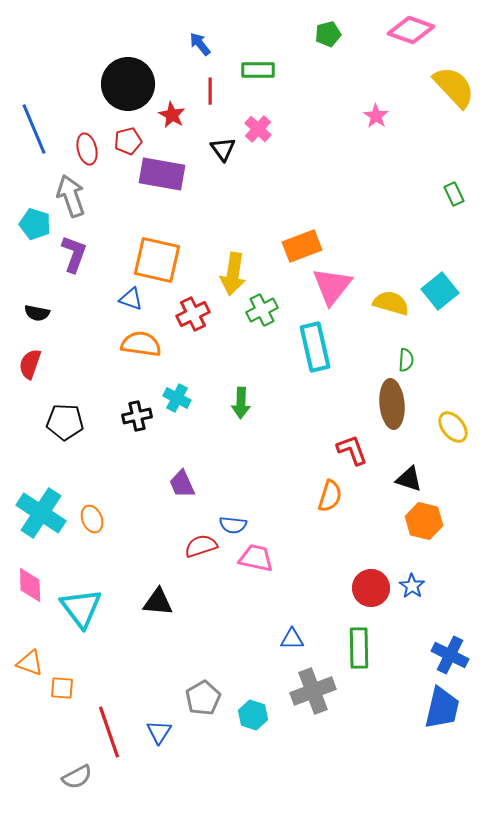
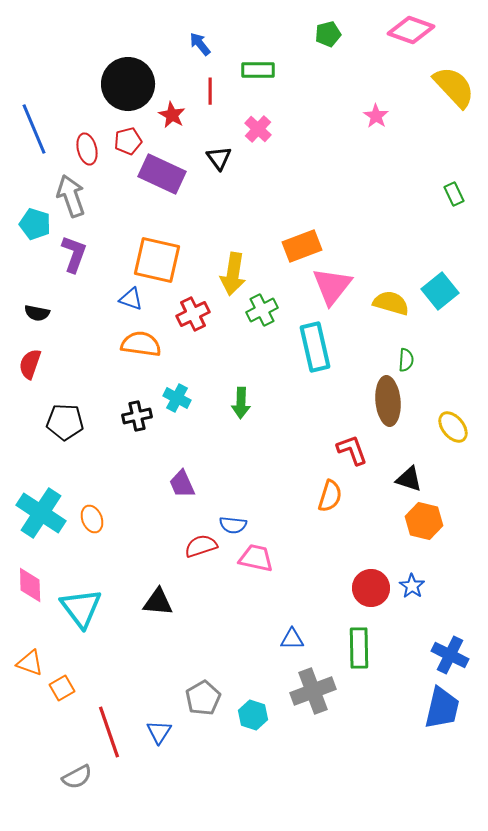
black triangle at (223, 149): moved 4 px left, 9 px down
purple rectangle at (162, 174): rotated 15 degrees clockwise
brown ellipse at (392, 404): moved 4 px left, 3 px up
orange square at (62, 688): rotated 35 degrees counterclockwise
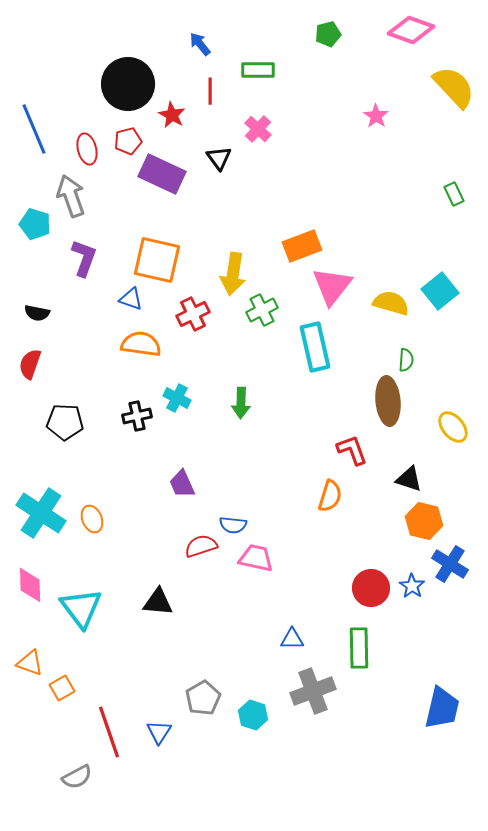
purple L-shape at (74, 254): moved 10 px right, 4 px down
blue cross at (450, 655): moved 91 px up; rotated 6 degrees clockwise
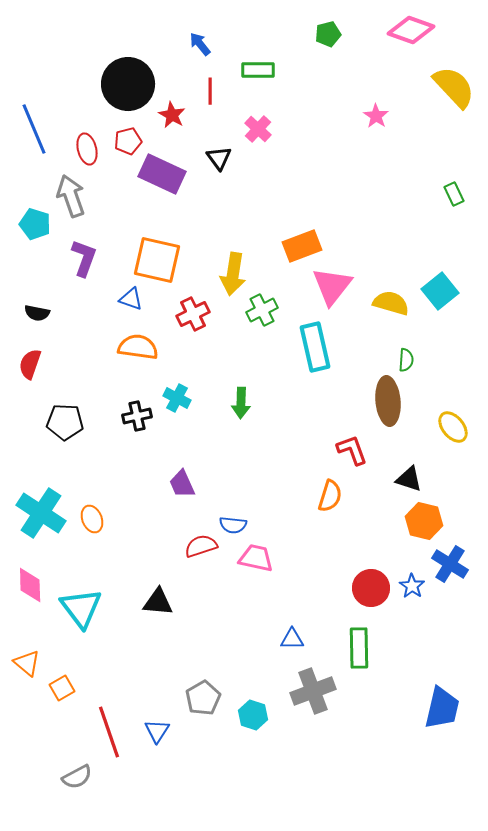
orange semicircle at (141, 344): moved 3 px left, 3 px down
orange triangle at (30, 663): moved 3 px left; rotated 20 degrees clockwise
blue triangle at (159, 732): moved 2 px left, 1 px up
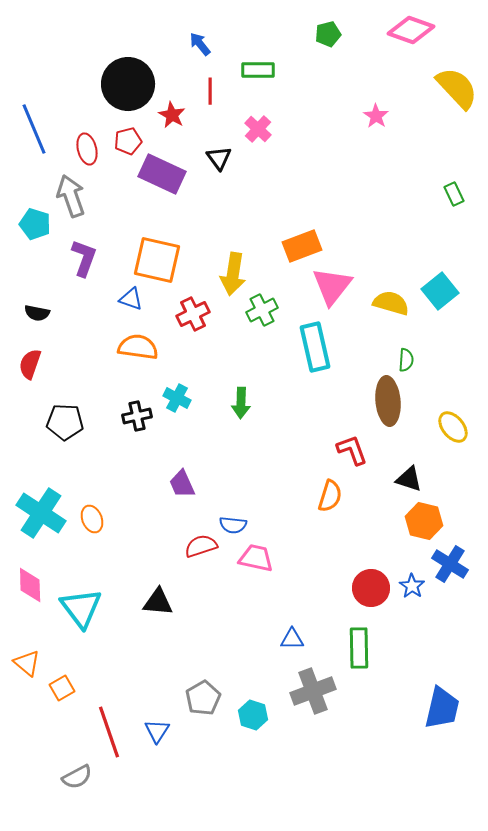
yellow semicircle at (454, 87): moved 3 px right, 1 px down
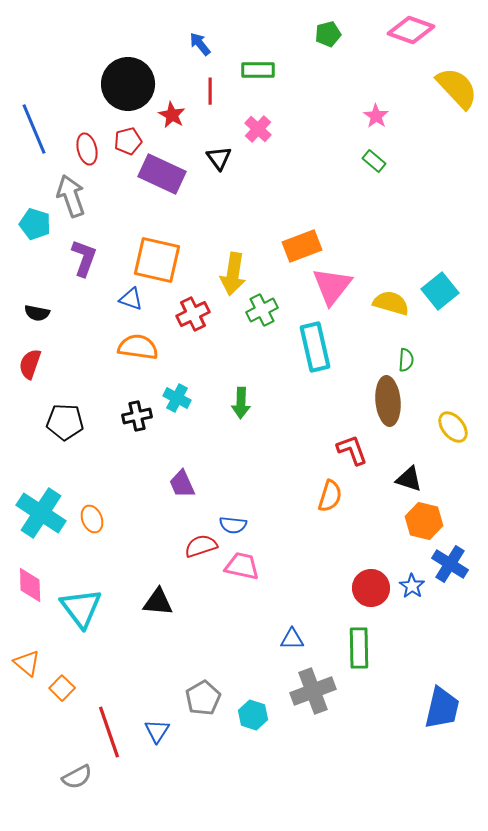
green rectangle at (454, 194): moved 80 px left, 33 px up; rotated 25 degrees counterclockwise
pink trapezoid at (256, 558): moved 14 px left, 8 px down
orange square at (62, 688): rotated 15 degrees counterclockwise
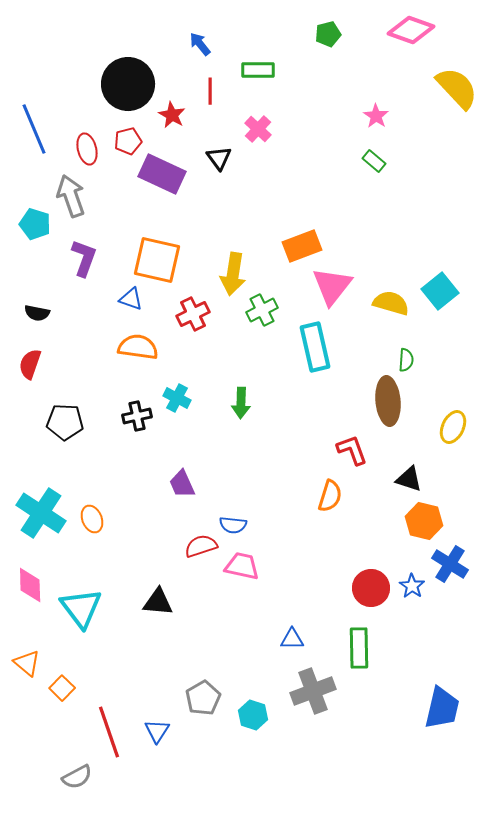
yellow ellipse at (453, 427): rotated 64 degrees clockwise
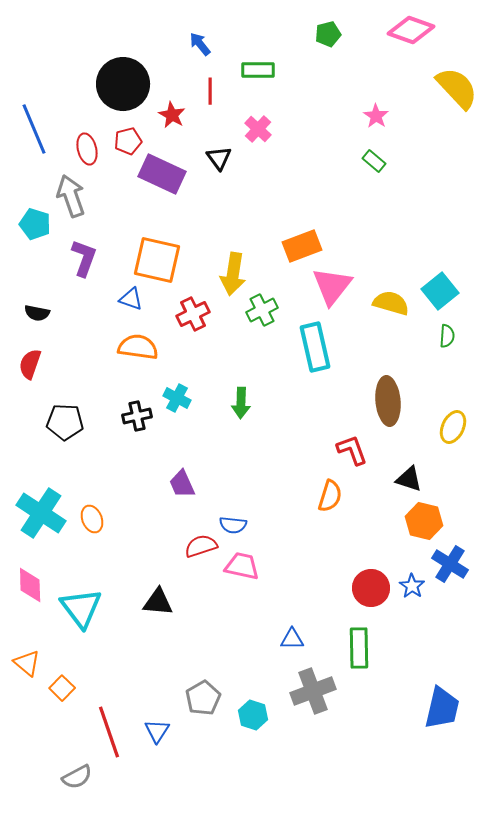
black circle at (128, 84): moved 5 px left
green semicircle at (406, 360): moved 41 px right, 24 px up
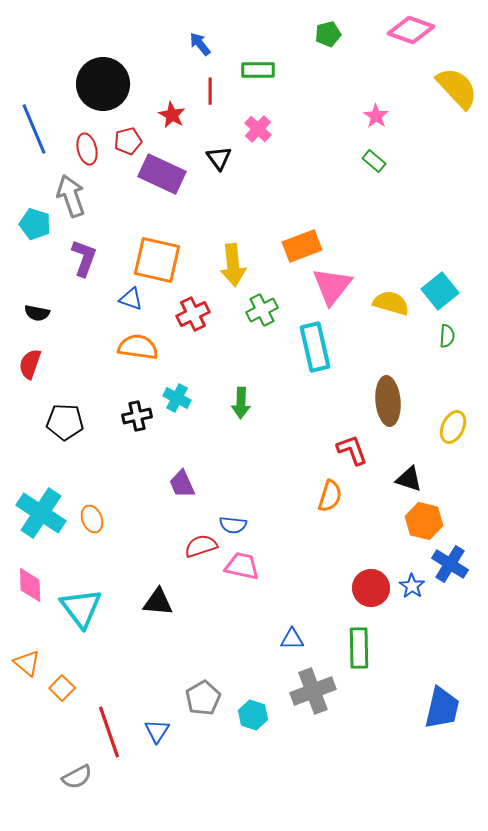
black circle at (123, 84): moved 20 px left
yellow arrow at (233, 274): moved 9 px up; rotated 15 degrees counterclockwise
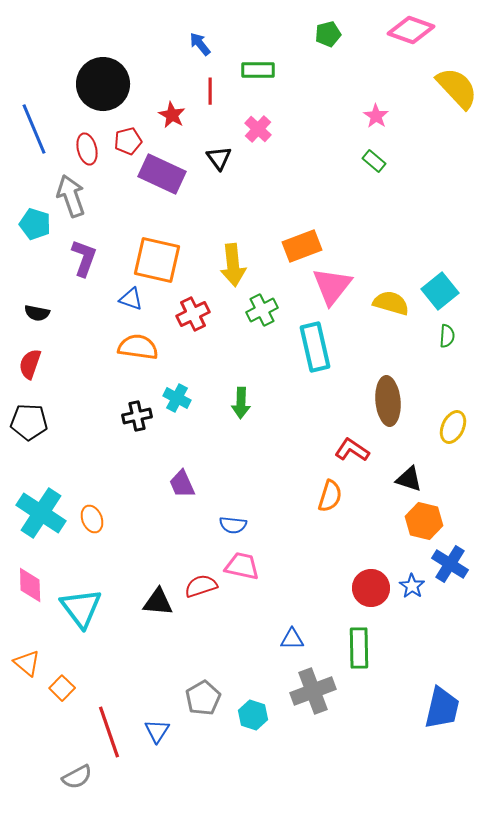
black pentagon at (65, 422): moved 36 px left
red L-shape at (352, 450): rotated 36 degrees counterclockwise
red semicircle at (201, 546): moved 40 px down
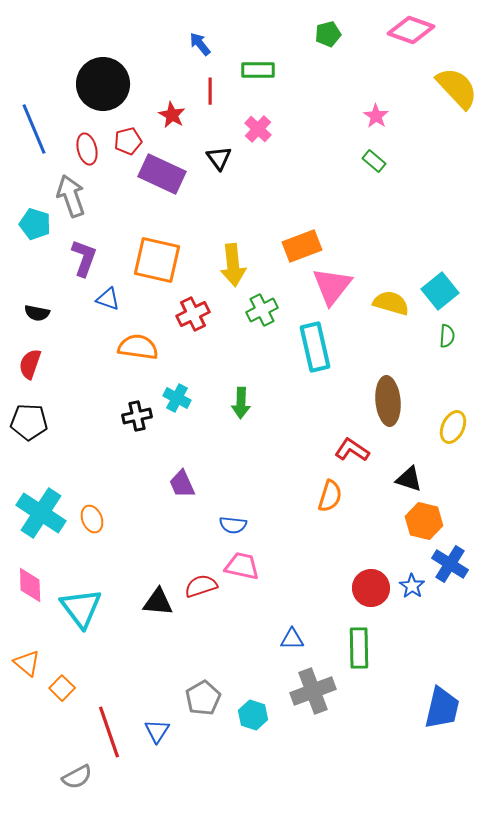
blue triangle at (131, 299): moved 23 px left
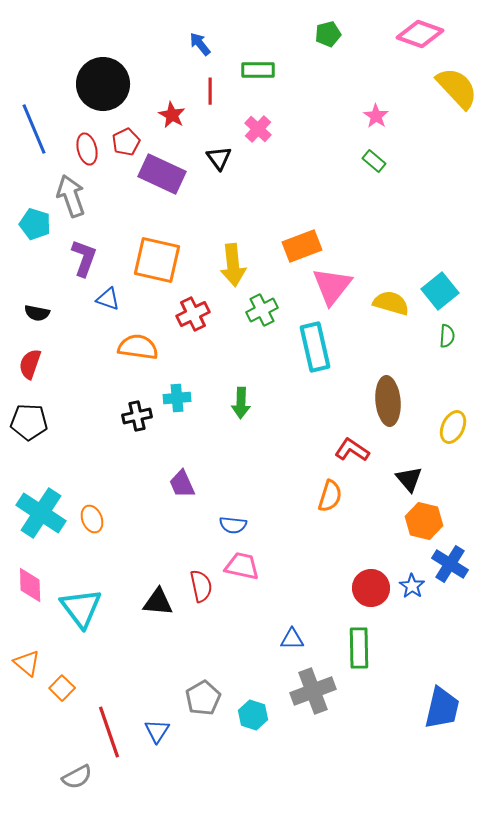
pink diamond at (411, 30): moved 9 px right, 4 px down
red pentagon at (128, 141): moved 2 px left, 1 px down; rotated 12 degrees counterclockwise
cyan cross at (177, 398): rotated 32 degrees counterclockwise
black triangle at (409, 479): rotated 32 degrees clockwise
red semicircle at (201, 586): rotated 96 degrees clockwise
